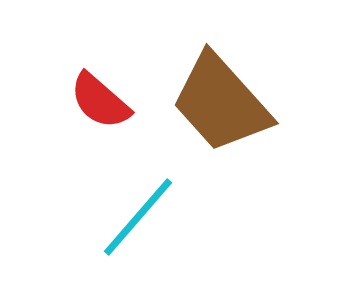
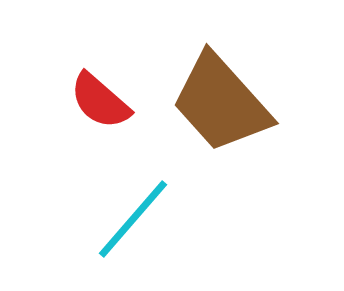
cyan line: moved 5 px left, 2 px down
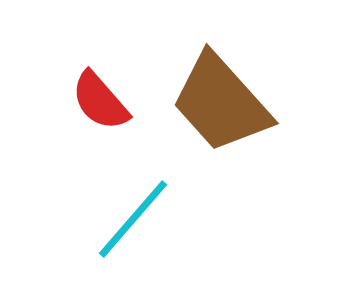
red semicircle: rotated 8 degrees clockwise
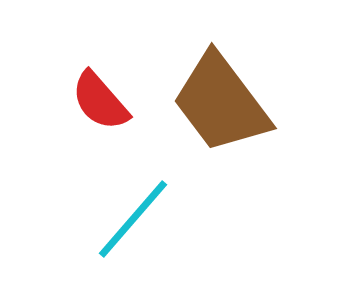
brown trapezoid: rotated 5 degrees clockwise
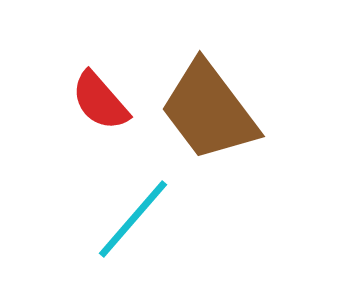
brown trapezoid: moved 12 px left, 8 px down
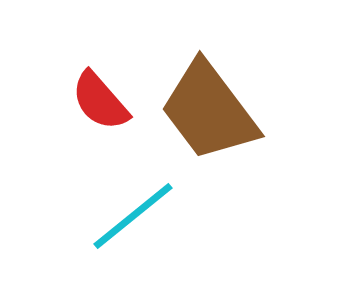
cyan line: moved 3 px up; rotated 10 degrees clockwise
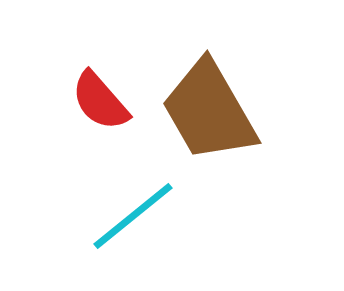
brown trapezoid: rotated 7 degrees clockwise
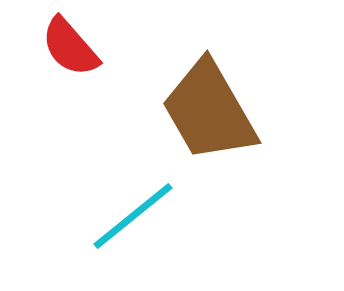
red semicircle: moved 30 px left, 54 px up
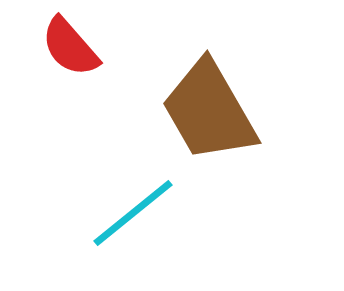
cyan line: moved 3 px up
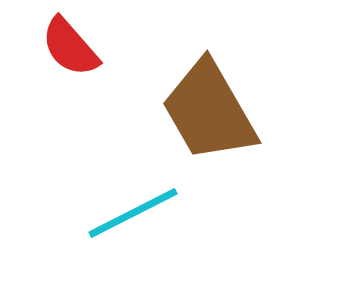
cyan line: rotated 12 degrees clockwise
